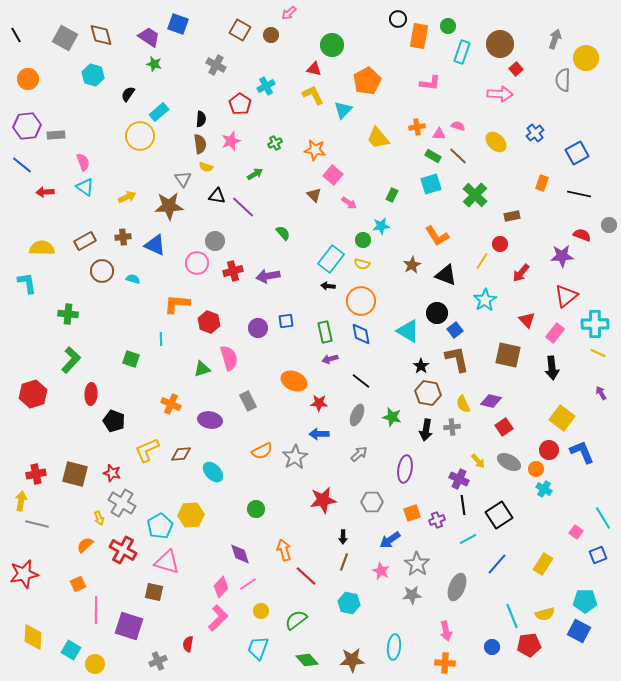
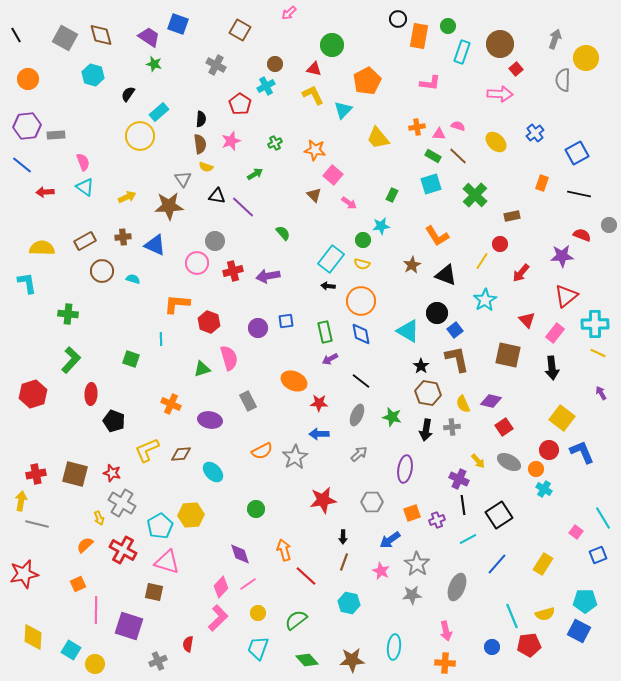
brown circle at (271, 35): moved 4 px right, 29 px down
purple arrow at (330, 359): rotated 14 degrees counterclockwise
yellow circle at (261, 611): moved 3 px left, 2 px down
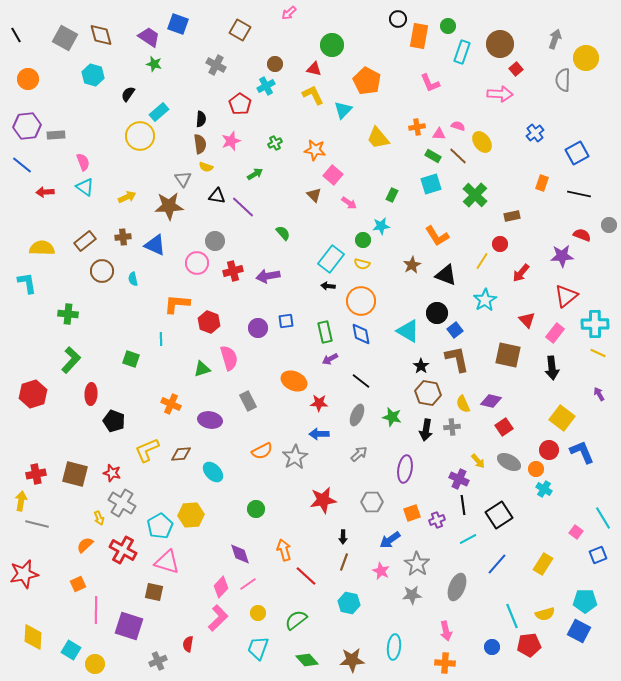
orange pentagon at (367, 81): rotated 16 degrees counterclockwise
pink L-shape at (430, 83): rotated 60 degrees clockwise
yellow ellipse at (496, 142): moved 14 px left; rotated 10 degrees clockwise
brown rectangle at (85, 241): rotated 10 degrees counterclockwise
cyan semicircle at (133, 279): rotated 120 degrees counterclockwise
purple arrow at (601, 393): moved 2 px left, 1 px down
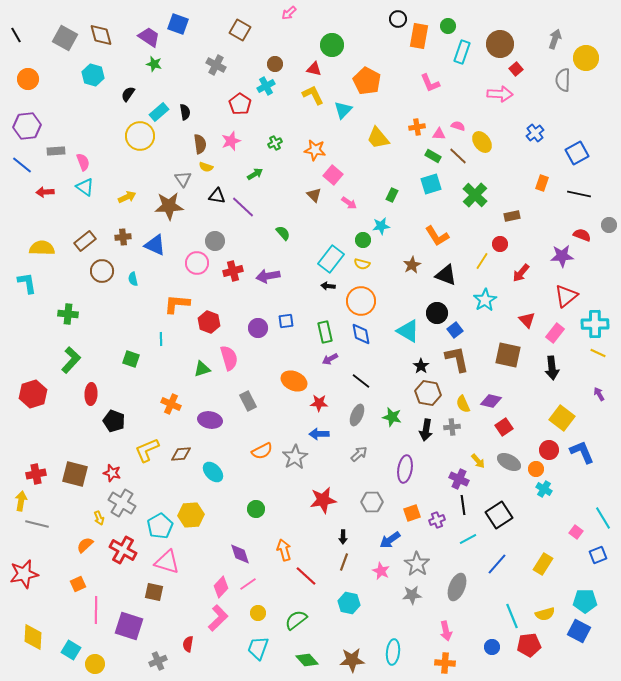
black semicircle at (201, 119): moved 16 px left, 7 px up; rotated 14 degrees counterclockwise
gray rectangle at (56, 135): moved 16 px down
cyan ellipse at (394, 647): moved 1 px left, 5 px down
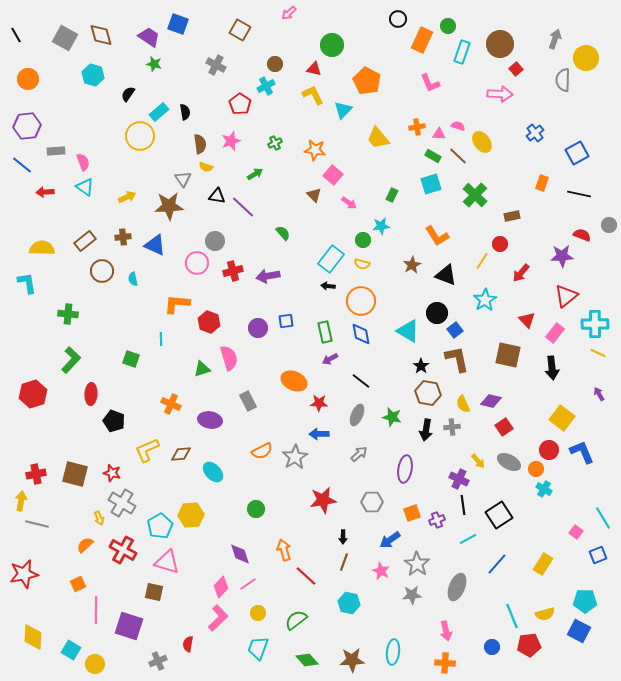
orange rectangle at (419, 36): moved 3 px right, 4 px down; rotated 15 degrees clockwise
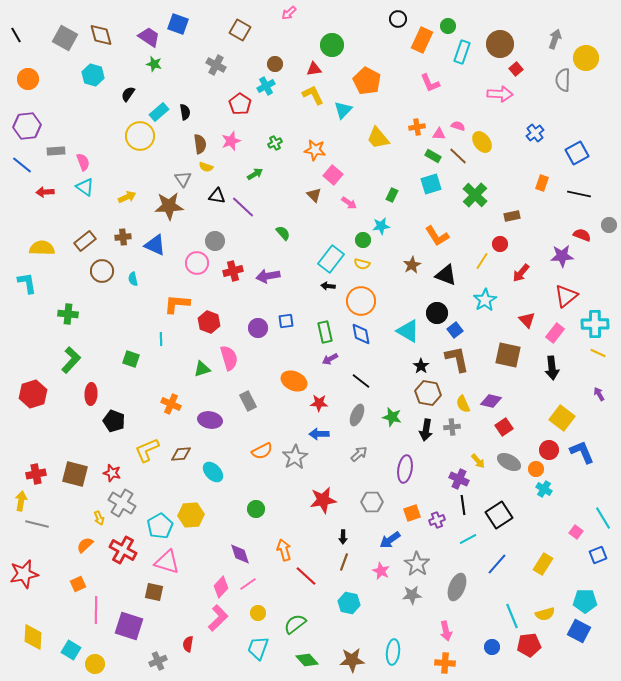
red triangle at (314, 69): rotated 21 degrees counterclockwise
green semicircle at (296, 620): moved 1 px left, 4 px down
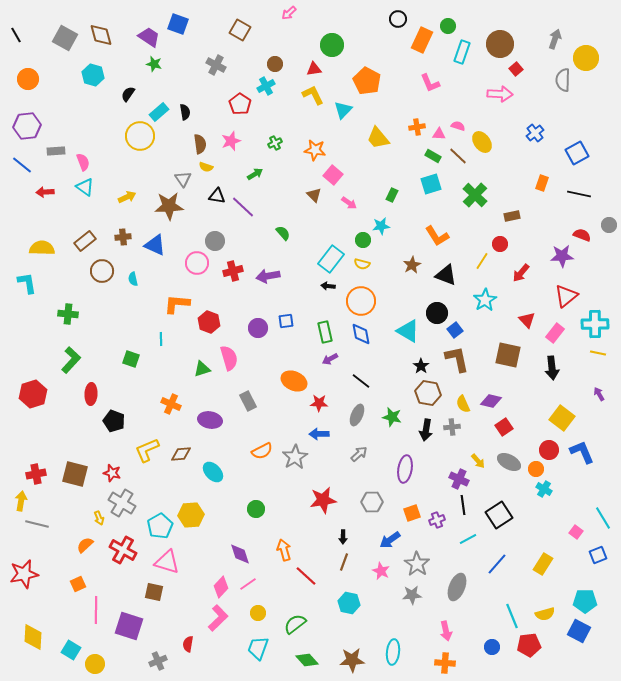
yellow line at (598, 353): rotated 14 degrees counterclockwise
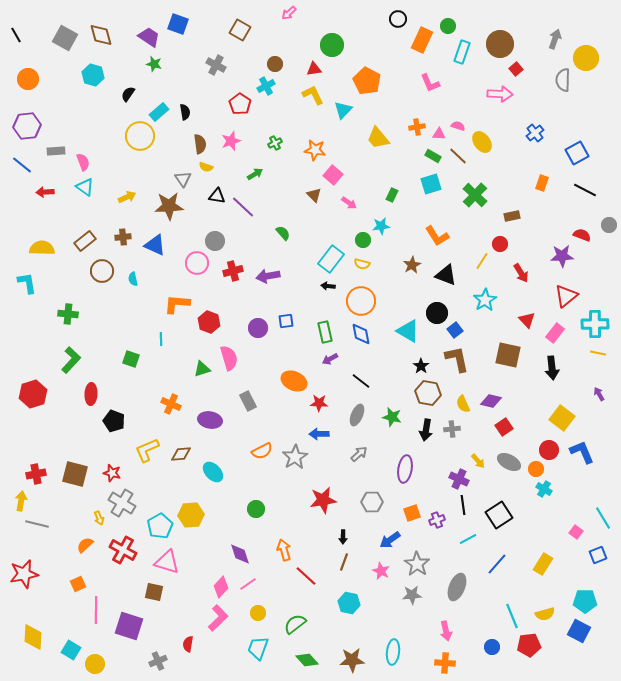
black line at (579, 194): moved 6 px right, 4 px up; rotated 15 degrees clockwise
red arrow at (521, 273): rotated 72 degrees counterclockwise
gray cross at (452, 427): moved 2 px down
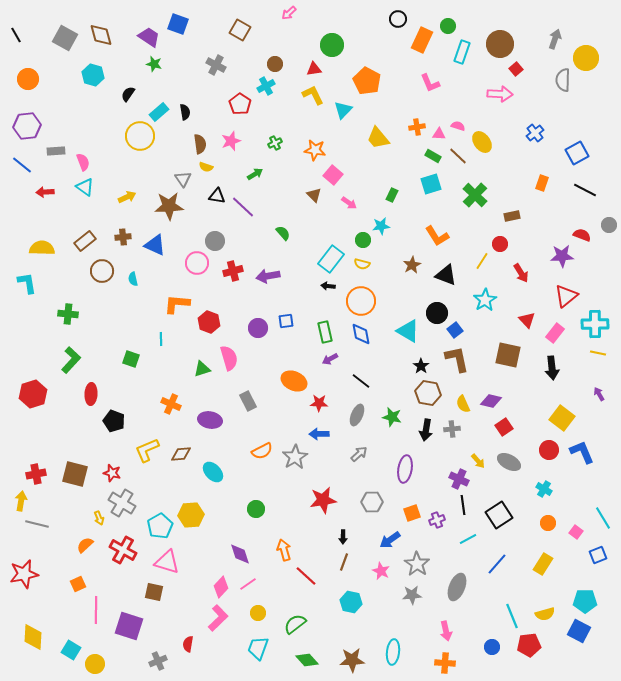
orange circle at (536, 469): moved 12 px right, 54 px down
cyan hexagon at (349, 603): moved 2 px right, 1 px up
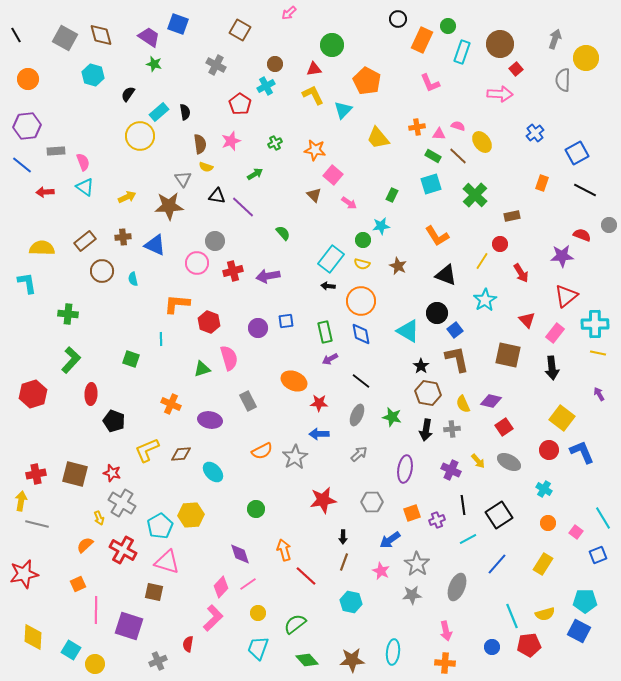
brown star at (412, 265): moved 14 px left, 1 px down; rotated 18 degrees counterclockwise
purple cross at (459, 479): moved 8 px left, 9 px up
pink L-shape at (218, 618): moved 5 px left
